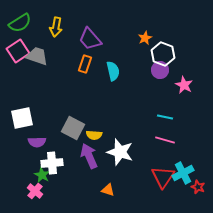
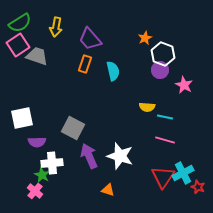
pink square: moved 6 px up
yellow semicircle: moved 53 px right, 28 px up
white star: moved 4 px down
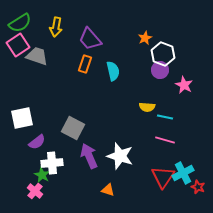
purple semicircle: rotated 36 degrees counterclockwise
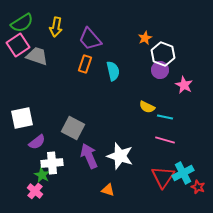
green semicircle: moved 2 px right
yellow semicircle: rotated 21 degrees clockwise
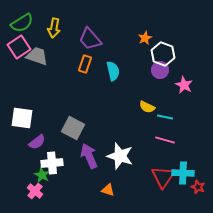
yellow arrow: moved 2 px left, 1 px down
pink square: moved 1 px right, 2 px down
white square: rotated 20 degrees clockwise
cyan cross: rotated 30 degrees clockwise
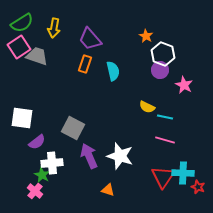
orange star: moved 1 px right, 2 px up; rotated 16 degrees counterclockwise
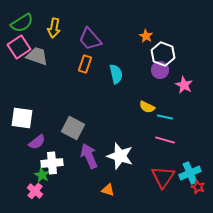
cyan semicircle: moved 3 px right, 3 px down
cyan cross: moved 7 px right; rotated 25 degrees counterclockwise
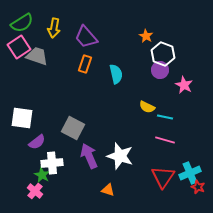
purple trapezoid: moved 4 px left, 2 px up
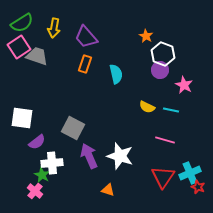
cyan line: moved 6 px right, 7 px up
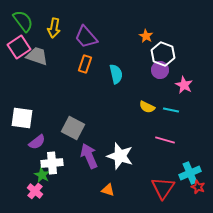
green semicircle: moved 1 px right, 2 px up; rotated 95 degrees counterclockwise
red triangle: moved 11 px down
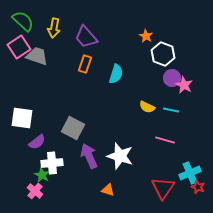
green semicircle: rotated 10 degrees counterclockwise
purple circle: moved 12 px right, 8 px down
cyan semicircle: rotated 30 degrees clockwise
